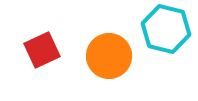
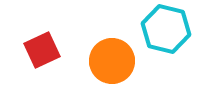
orange circle: moved 3 px right, 5 px down
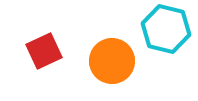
red square: moved 2 px right, 1 px down
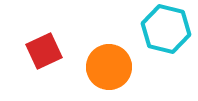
orange circle: moved 3 px left, 6 px down
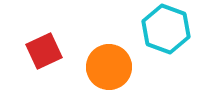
cyan hexagon: rotated 6 degrees clockwise
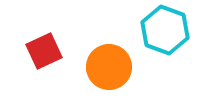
cyan hexagon: moved 1 px left, 1 px down
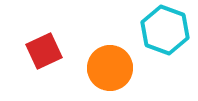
orange circle: moved 1 px right, 1 px down
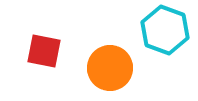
red square: rotated 36 degrees clockwise
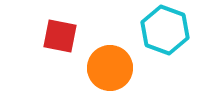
red square: moved 16 px right, 15 px up
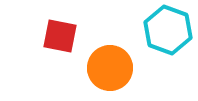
cyan hexagon: moved 3 px right
